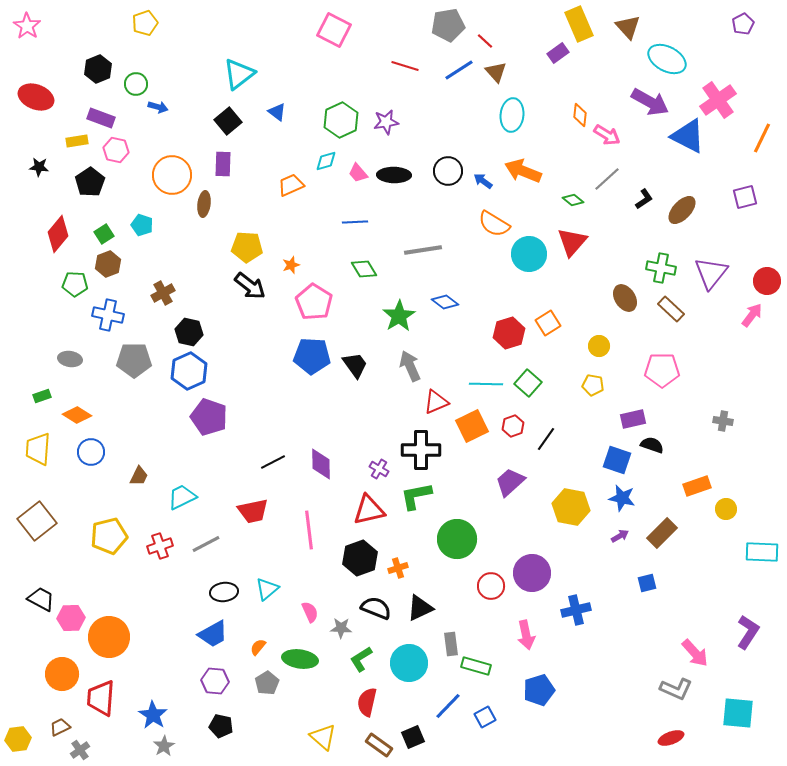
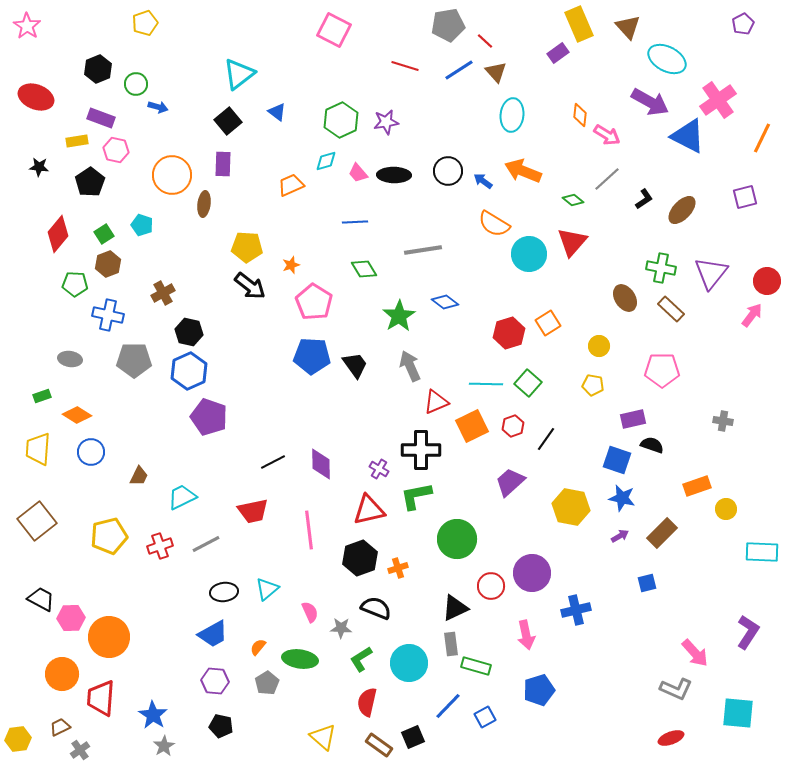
black triangle at (420, 608): moved 35 px right
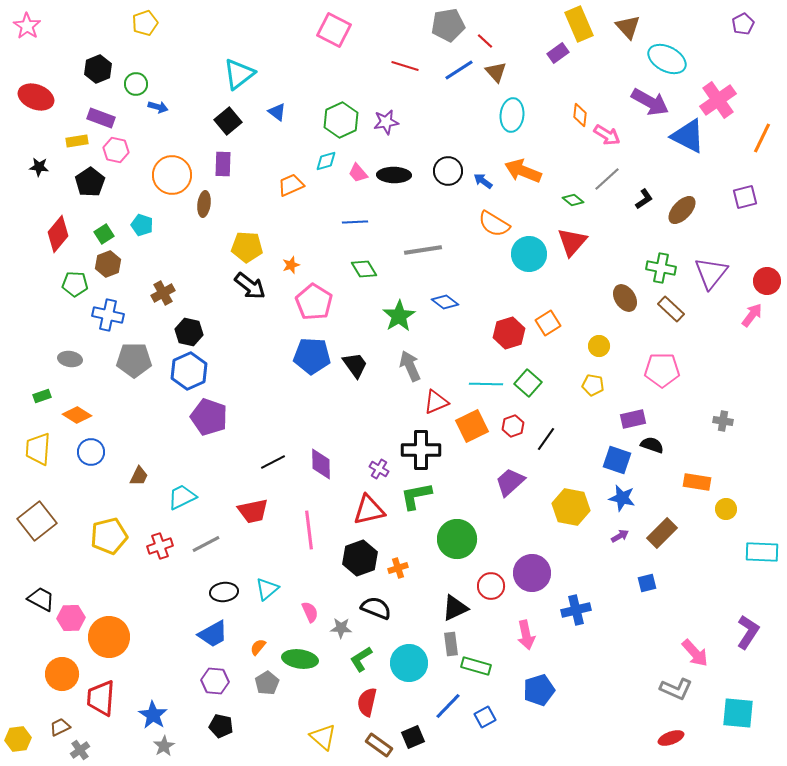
orange rectangle at (697, 486): moved 4 px up; rotated 28 degrees clockwise
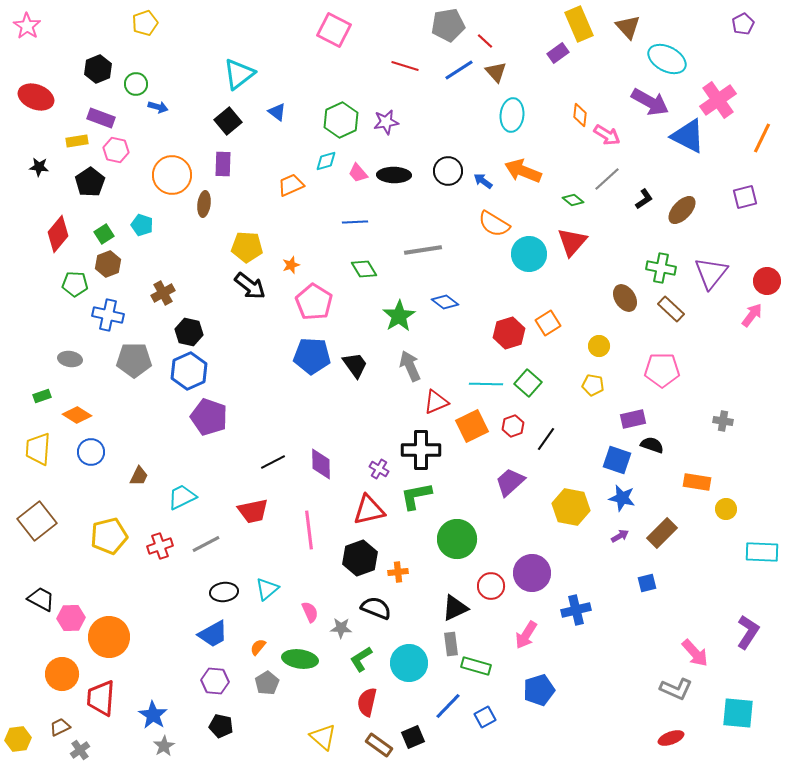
orange cross at (398, 568): moved 4 px down; rotated 12 degrees clockwise
pink arrow at (526, 635): rotated 44 degrees clockwise
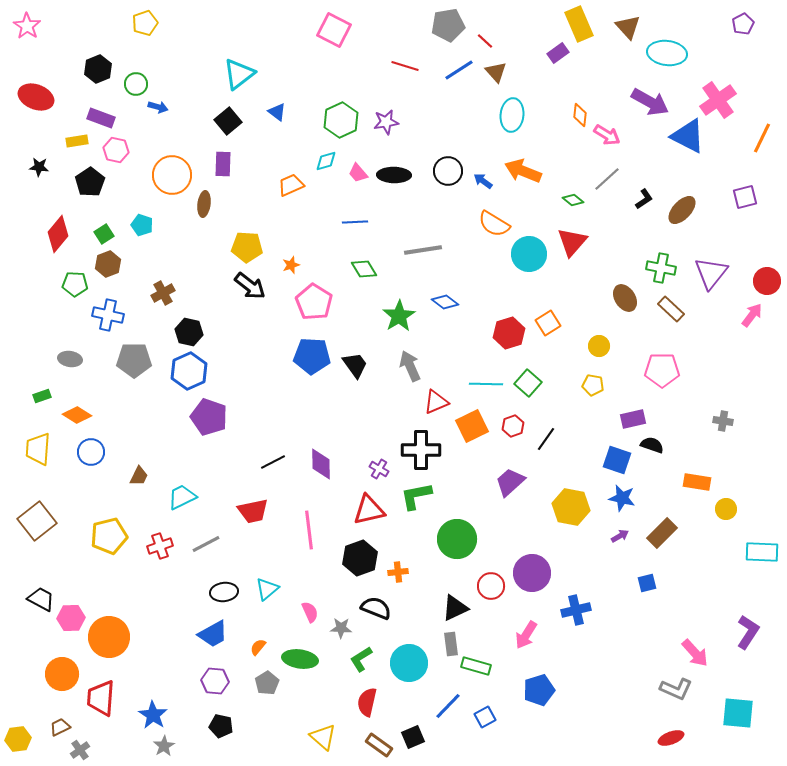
cyan ellipse at (667, 59): moved 6 px up; rotated 21 degrees counterclockwise
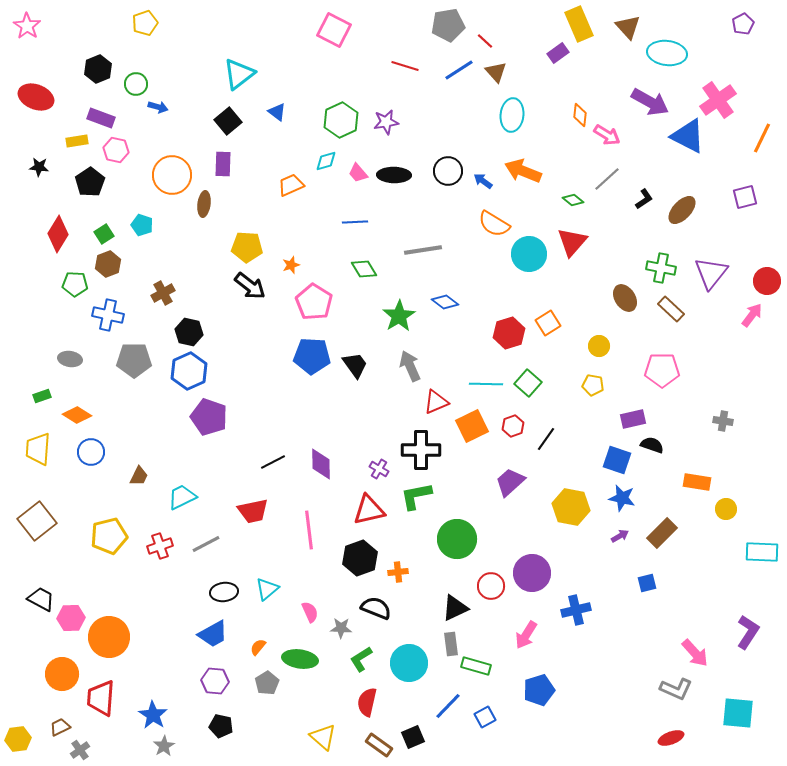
red diamond at (58, 234): rotated 9 degrees counterclockwise
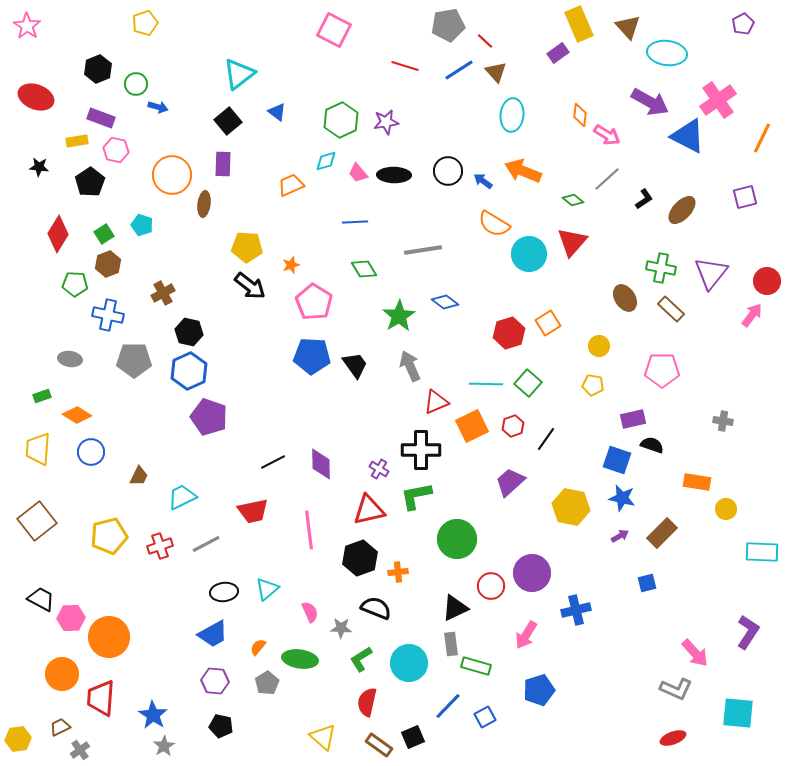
red ellipse at (671, 738): moved 2 px right
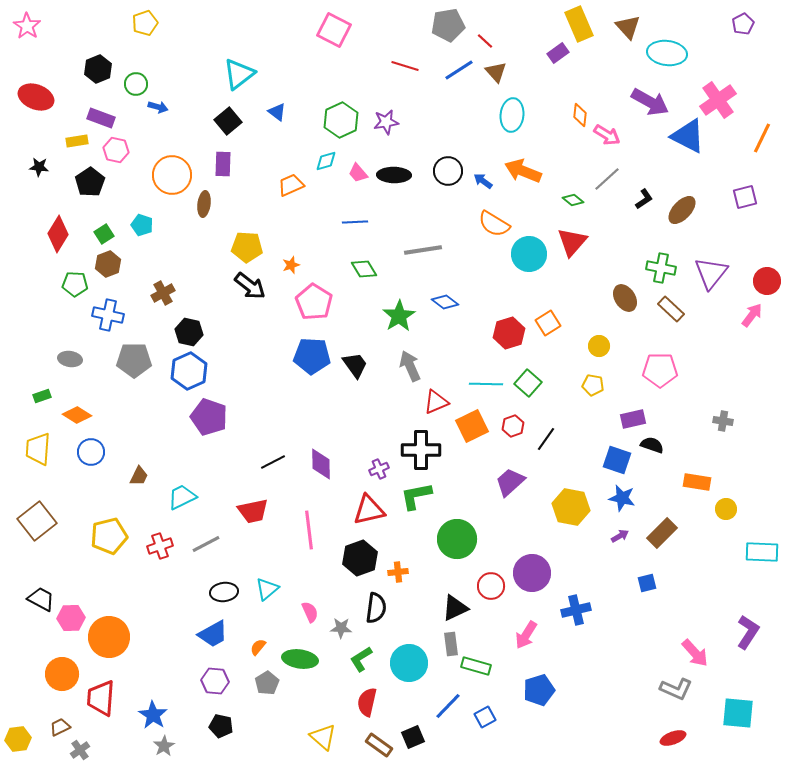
pink pentagon at (662, 370): moved 2 px left
purple cross at (379, 469): rotated 36 degrees clockwise
black semicircle at (376, 608): rotated 76 degrees clockwise
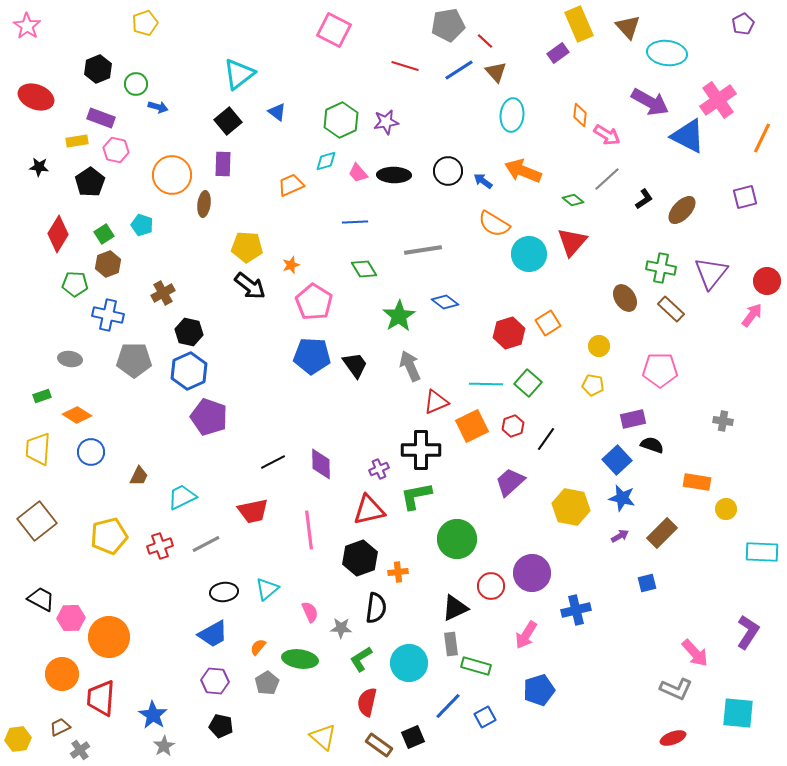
blue square at (617, 460): rotated 28 degrees clockwise
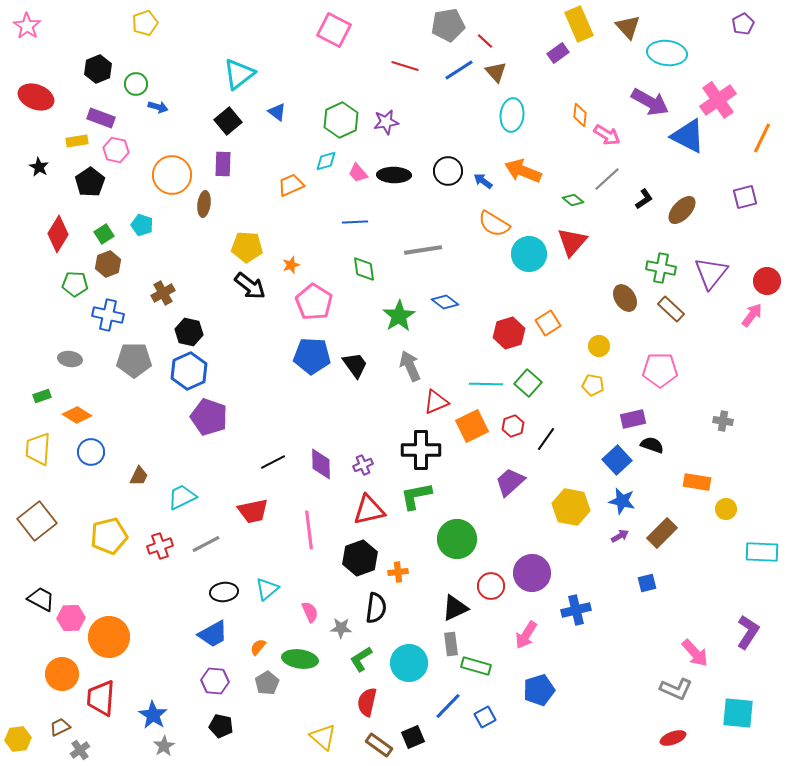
black star at (39, 167): rotated 24 degrees clockwise
green diamond at (364, 269): rotated 24 degrees clockwise
purple cross at (379, 469): moved 16 px left, 4 px up
blue star at (622, 498): moved 3 px down
